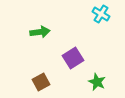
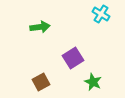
green arrow: moved 5 px up
green star: moved 4 px left
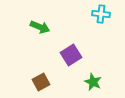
cyan cross: rotated 24 degrees counterclockwise
green arrow: rotated 30 degrees clockwise
purple square: moved 2 px left, 3 px up
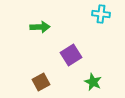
green arrow: rotated 24 degrees counterclockwise
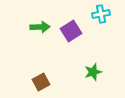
cyan cross: rotated 18 degrees counterclockwise
purple square: moved 24 px up
green star: moved 10 px up; rotated 30 degrees clockwise
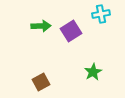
green arrow: moved 1 px right, 1 px up
green star: rotated 12 degrees counterclockwise
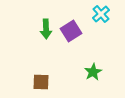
cyan cross: rotated 30 degrees counterclockwise
green arrow: moved 5 px right, 3 px down; rotated 90 degrees clockwise
brown square: rotated 30 degrees clockwise
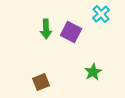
purple square: moved 1 px down; rotated 30 degrees counterclockwise
brown square: rotated 24 degrees counterclockwise
